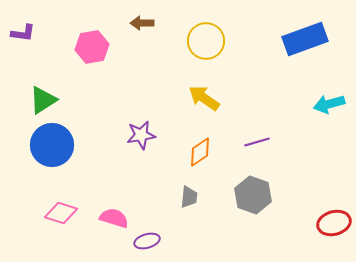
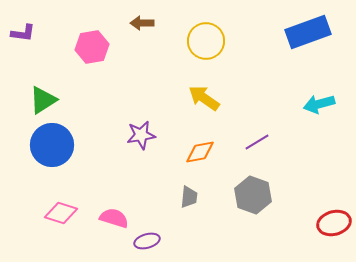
blue rectangle: moved 3 px right, 7 px up
cyan arrow: moved 10 px left
purple line: rotated 15 degrees counterclockwise
orange diamond: rotated 24 degrees clockwise
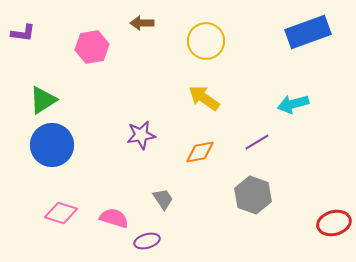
cyan arrow: moved 26 px left
gray trapezoid: moved 26 px left, 2 px down; rotated 40 degrees counterclockwise
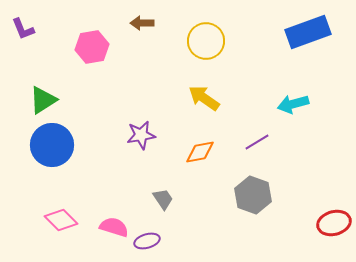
purple L-shape: moved 4 px up; rotated 60 degrees clockwise
pink diamond: moved 7 px down; rotated 28 degrees clockwise
pink semicircle: moved 9 px down
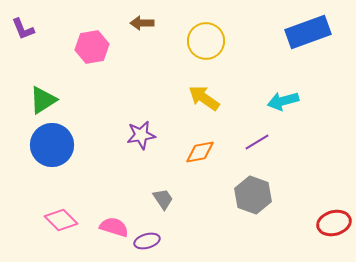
cyan arrow: moved 10 px left, 3 px up
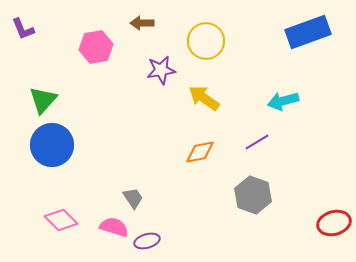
pink hexagon: moved 4 px right
green triangle: rotated 16 degrees counterclockwise
purple star: moved 20 px right, 65 px up
gray trapezoid: moved 30 px left, 1 px up
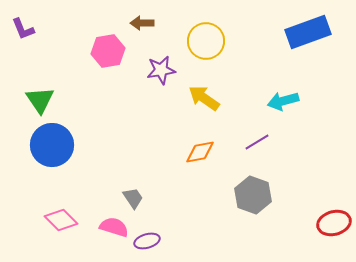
pink hexagon: moved 12 px right, 4 px down
green triangle: moved 3 px left; rotated 16 degrees counterclockwise
